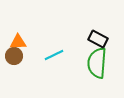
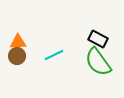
brown circle: moved 3 px right
green semicircle: moved 1 px right, 1 px up; rotated 40 degrees counterclockwise
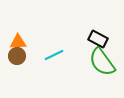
green semicircle: moved 4 px right
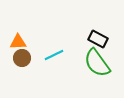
brown circle: moved 5 px right, 2 px down
green semicircle: moved 5 px left, 1 px down
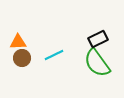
black rectangle: rotated 54 degrees counterclockwise
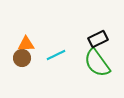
orange triangle: moved 8 px right, 2 px down
cyan line: moved 2 px right
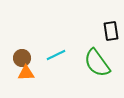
black rectangle: moved 13 px right, 8 px up; rotated 72 degrees counterclockwise
orange triangle: moved 29 px down
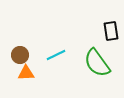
brown circle: moved 2 px left, 3 px up
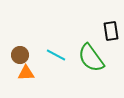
cyan line: rotated 54 degrees clockwise
green semicircle: moved 6 px left, 5 px up
